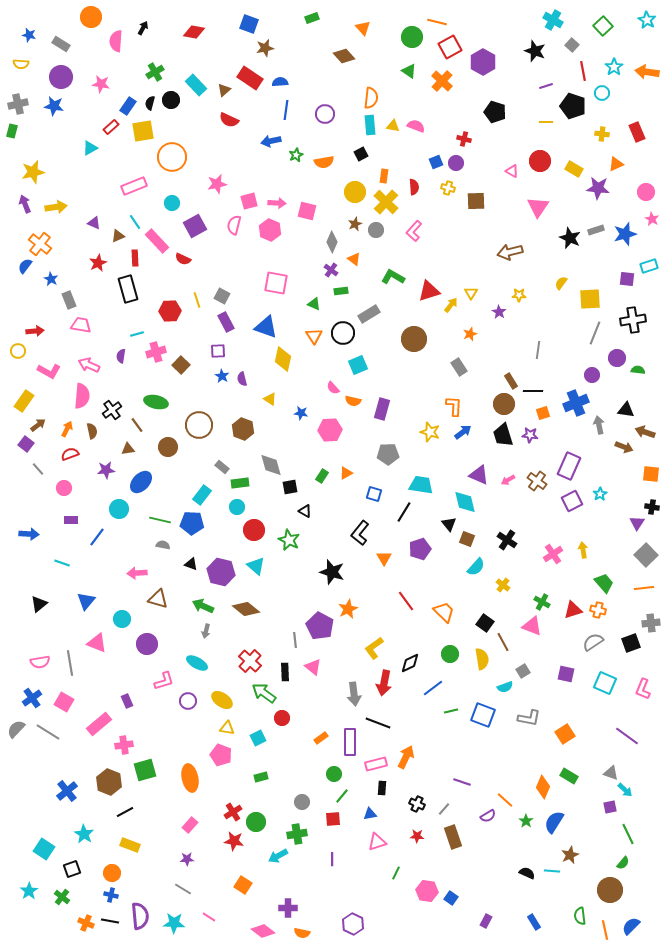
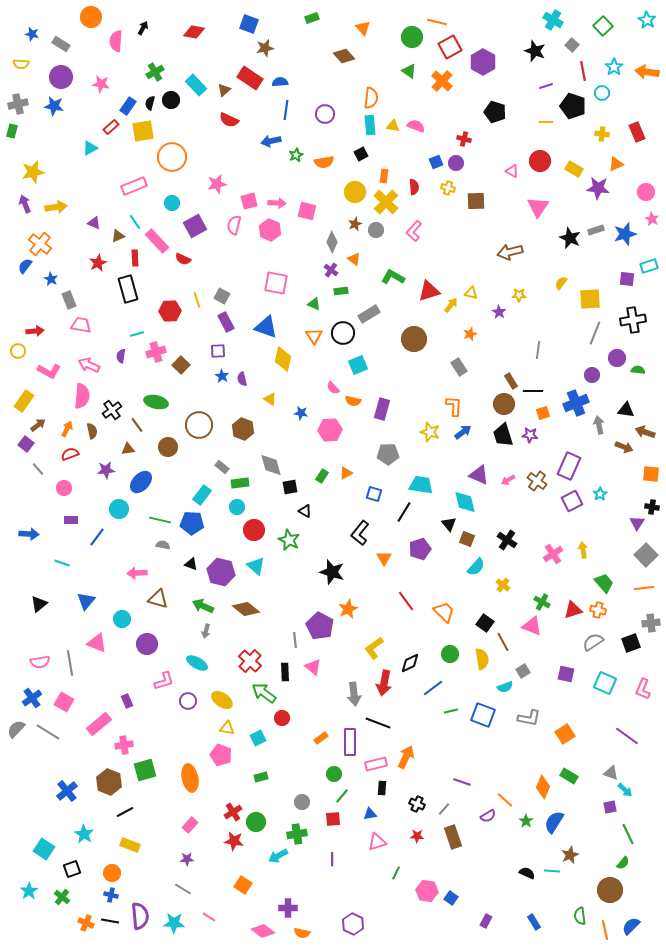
blue star at (29, 35): moved 3 px right, 1 px up
yellow triangle at (471, 293): rotated 48 degrees counterclockwise
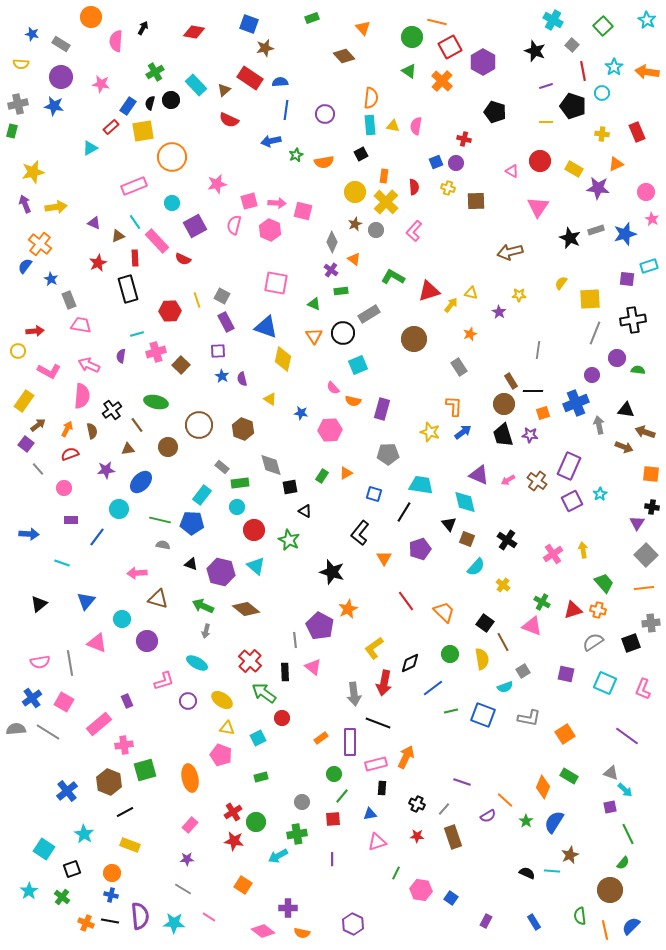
pink semicircle at (416, 126): rotated 102 degrees counterclockwise
pink square at (307, 211): moved 4 px left
purple circle at (147, 644): moved 3 px up
gray semicircle at (16, 729): rotated 42 degrees clockwise
pink hexagon at (427, 891): moved 6 px left, 1 px up
